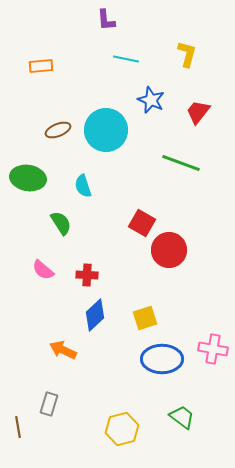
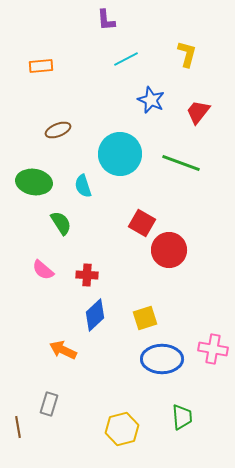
cyan line: rotated 40 degrees counterclockwise
cyan circle: moved 14 px right, 24 px down
green ellipse: moved 6 px right, 4 px down
green trapezoid: rotated 48 degrees clockwise
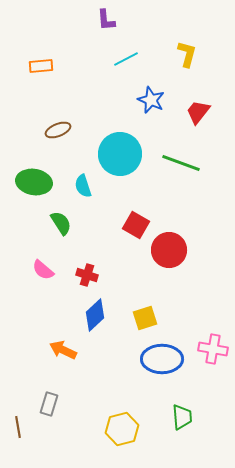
red square: moved 6 px left, 2 px down
red cross: rotated 15 degrees clockwise
